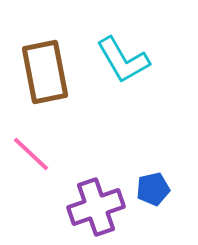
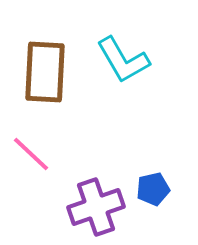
brown rectangle: rotated 14 degrees clockwise
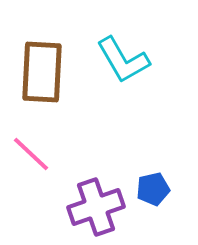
brown rectangle: moved 3 px left
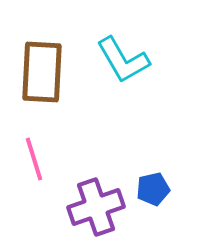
pink line: moved 3 px right, 5 px down; rotated 30 degrees clockwise
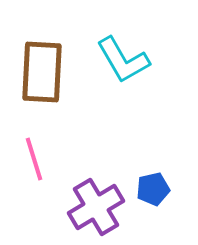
purple cross: rotated 12 degrees counterclockwise
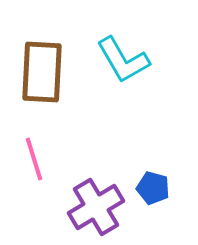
blue pentagon: moved 1 px up; rotated 28 degrees clockwise
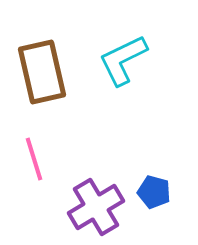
cyan L-shape: rotated 94 degrees clockwise
brown rectangle: rotated 16 degrees counterclockwise
blue pentagon: moved 1 px right, 4 px down
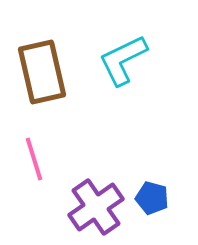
blue pentagon: moved 2 px left, 6 px down
purple cross: rotated 4 degrees counterclockwise
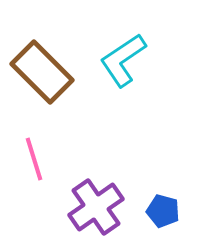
cyan L-shape: rotated 8 degrees counterclockwise
brown rectangle: rotated 32 degrees counterclockwise
blue pentagon: moved 11 px right, 13 px down
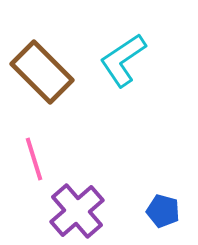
purple cross: moved 19 px left, 4 px down; rotated 6 degrees counterclockwise
